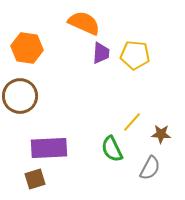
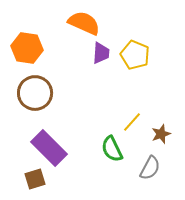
yellow pentagon: rotated 16 degrees clockwise
brown circle: moved 15 px right, 3 px up
brown star: rotated 24 degrees counterclockwise
purple rectangle: rotated 48 degrees clockwise
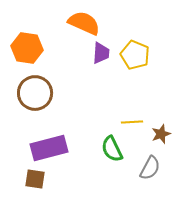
yellow line: rotated 45 degrees clockwise
purple rectangle: rotated 60 degrees counterclockwise
brown square: rotated 25 degrees clockwise
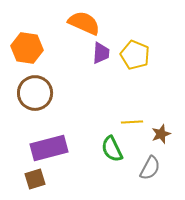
brown square: rotated 25 degrees counterclockwise
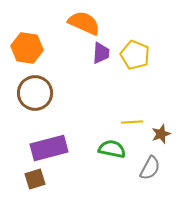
green semicircle: rotated 128 degrees clockwise
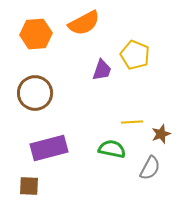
orange semicircle: rotated 128 degrees clockwise
orange hexagon: moved 9 px right, 14 px up; rotated 12 degrees counterclockwise
purple trapezoid: moved 1 px right, 17 px down; rotated 15 degrees clockwise
brown square: moved 6 px left, 7 px down; rotated 20 degrees clockwise
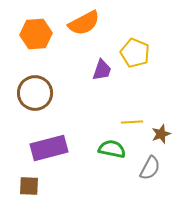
yellow pentagon: moved 2 px up
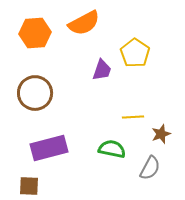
orange hexagon: moved 1 px left, 1 px up
yellow pentagon: rotated 12 degrees clockwise
yellow line: moved 1 px right, 5 px up
